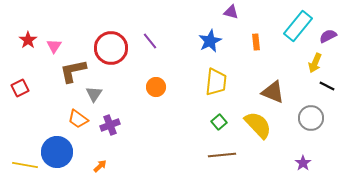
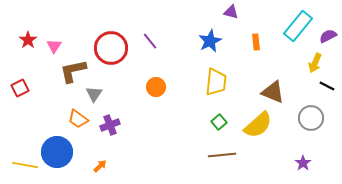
yellow semicircle: rotated 92 degrees clockwise
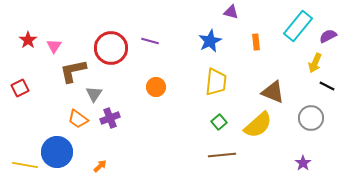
purple line: rotated 36 degrees counterclockwise
purple cross: moved 7 px up
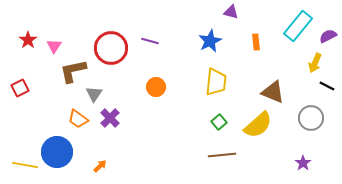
purple cross: rotated 24 degrees counterclockwise
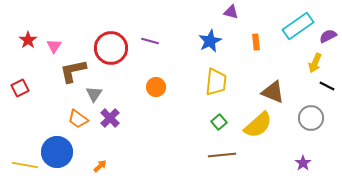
cyan rectangle: rotated 16 degrees clockwise
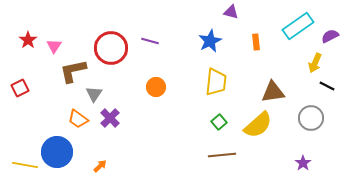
purple semicircle: moved 2 px right
brown triangle: rotated 30 degrees counterclockwise
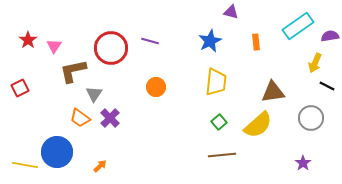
purple semicircle: rotated 18 degrees clockwise
orange trapezoid: moved 2 px right, 1 px up
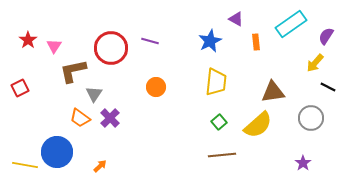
purple triangle: moved 5 px right, 7 px down; rotated 14 degrees clockwise
cyan rectangle: moved 7 px left, 2 px up
purple semicircle: moved 4 px left; rotated 48 degrees counterclockwise
yellow arrow: rotated 18 degrees clockwise
black line: moved 1 px right, 1 px down
